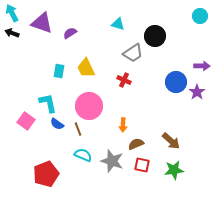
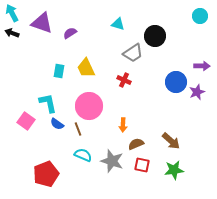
purple star: rotated 14 degrees clockwise
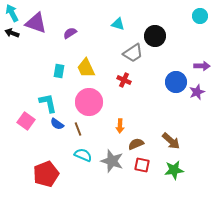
purple triangle: moved 6 px left
pink circle: moved 4 px up
orange arrow: moved 3 px left, 1 px down
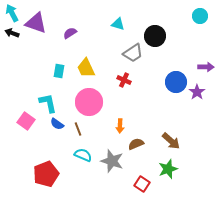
purple arrow: moved 4 px right, 1 px down
purple star: rotated 14 degrees counterclockwise
red square: moved 19 px down; rotated 21 degrees clockwise
green star: moved 6 px left, 1 px up; rotated 12 degrees counterclockwise
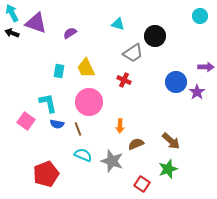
blue semicircle: rotated 24 degrees counterclockwise
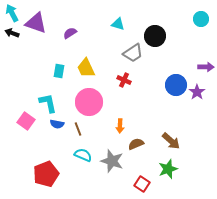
cyan circle: moved 1 px right, 3 px down
blue circle: moved 3 px down
